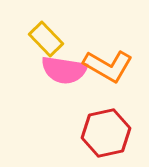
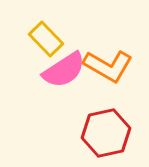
pink semicircle: rotated 42 degrees counterclockwise
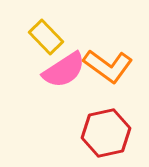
yellow rectangle: moved 2 px up
orange L-shape: rotated 6 degrees clockwise
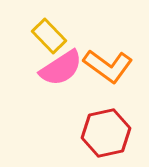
yellow rectangle: moved 3 px right, 1 px up
pink semicircle: moved 3 px left, 2 px up
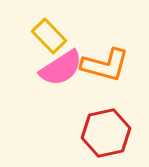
orange L-shape: moved 3 px left, 1 px up; rotated 21 degrees counterclockwise
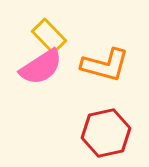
pink semicircle: moved 20 px left, 1 px up
